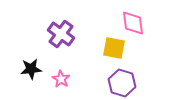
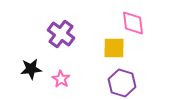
yellow square: rotated 10 degrees counterclockwise
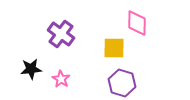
pink diamond: moved 4 px right; rotated 8 degrees clockwise
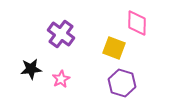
yellow square: rotated 20 degrees clockwise
pink star: rotated 12 degrees clockwise
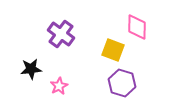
pink diamond: moved 4 px down
yellow square: moved 1 px left, 2 px down
pink star: moved 2 px left, 7 px down
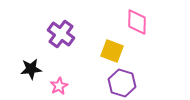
pink diamond: moved 5 px up
yellow square: moved 1 px left, 1 px down
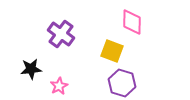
pink diamond: moved 5 px left
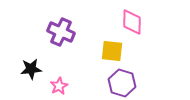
purple cross: moved 2 px up; rotated 12 degrees counterclockwise
yellow square: rotated 15 degrees counterclockwise
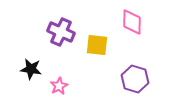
yellow square: moved 15 px left, 6 px up
black star: rotated 15 degrees clockwise
purple hexagon: moved 13 px right, 4 px up
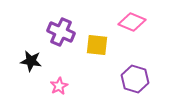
pink diamond: rotated 68 degrees counterclockwise
black star: moved 8 px up
